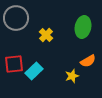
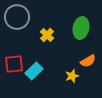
gray circle: moved 1 px right, 1 px up
green ellipse: moved 2 px left, 1 px down
yellow cross: moved 1 px right
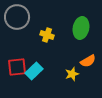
yellow cross: rotated 24 degrees counterclockwise
red square: moved 3 px right, 3 px down
yellow star: moved 2 px up
